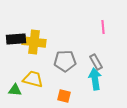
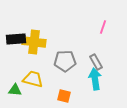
pink line: rotated 24 degrees clockwise
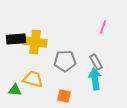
yellow cross: moved 1 px right
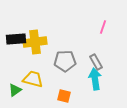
yellow cross: rotated 15 degrees counterclockwise
green triangle: rotated 40 degrees counterclockwise
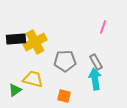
yellow cross: rotated 20 degrees counterclockwise
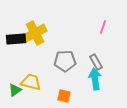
yellow cross: moved 9 px up
yellow trapezoid: moved 2 px left, 3 px down
